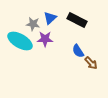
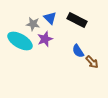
blue triangle: rotated 32 degrees counterclockwise
purple star: rotated 21 degrees counterclockwise
brown arrow: moved 1 px right, 1 px up
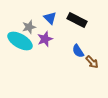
gray star: moved 4 px left, 3 px down; rotated 24 degrees counterclockwise
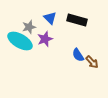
black rectangle: rotated 12 degrees counterclockwise
blue semicircle: moved 4 px down
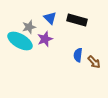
blue semicircle: rotated 40 degrees clockwise
brown arrow: moved 2 px right
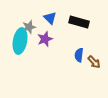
black rectangle: moved 2 px right, 2 px down
cyan ellipse: rotated 70 degrees clockwise
blue semicircle: moved 1 px right
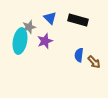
black rectangle: moved 1 px left, 2 px up
purple star: moved 2 px down
